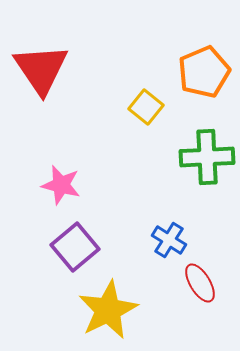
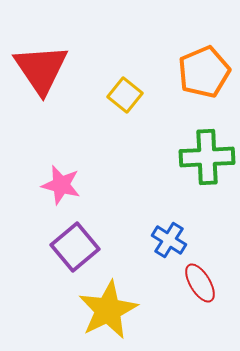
yellow square: moved 21 px left, 12 px up
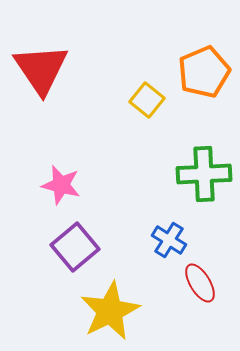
yellow square: moved 22 px right, 5 px down
green cross: moved 3 px left, 17 px down
yellow star: moved 2 px right, 1 px down
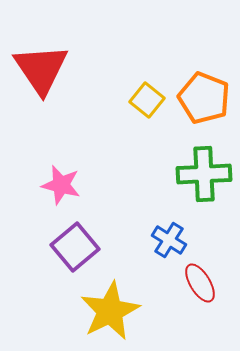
orange pentagon: moved 26 px down; rotated 27 degrees counterclockwise
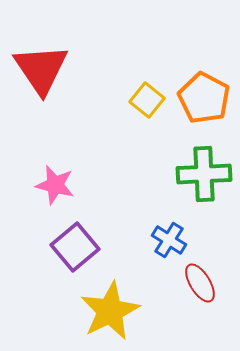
orange pentagon: rotated 6 degrees clockwise
pink star: moved 6 px left
